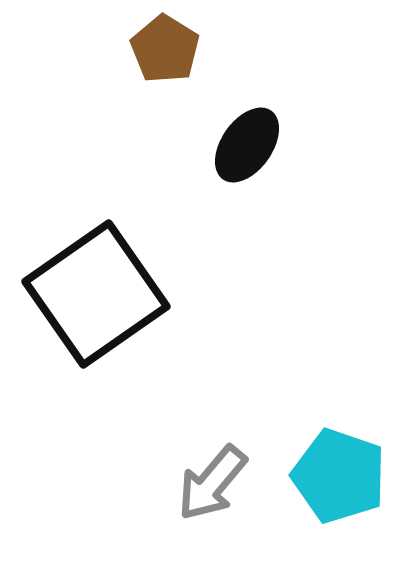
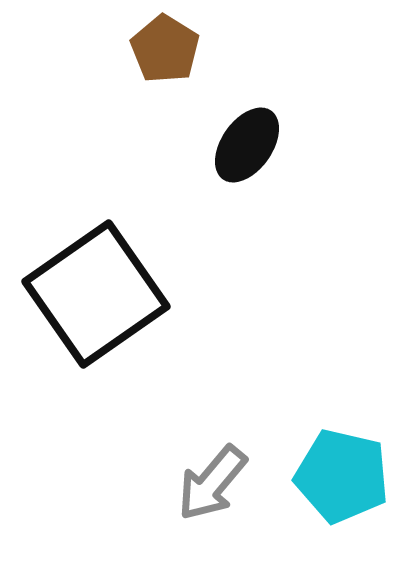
cyan pentagon: moved 3 px right; rotated 6 degrees counterclockwise
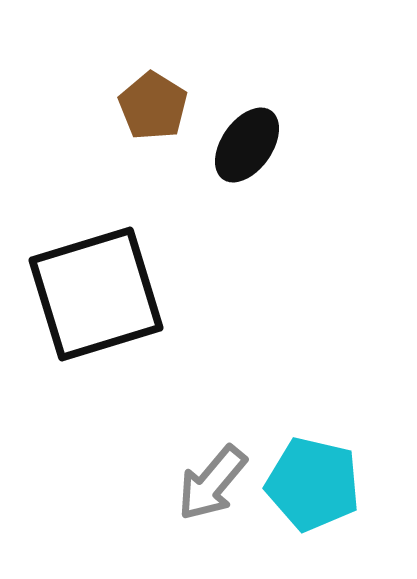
brown pentagon: moved 12 px left, 57 px down
black square: rotated 18 degrees clockwise
cyan pentagon: moved 29 px left, 8 px down
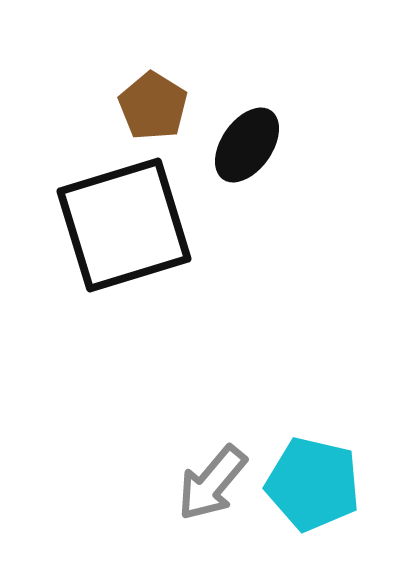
black square: moved 28 px right, 69 px up
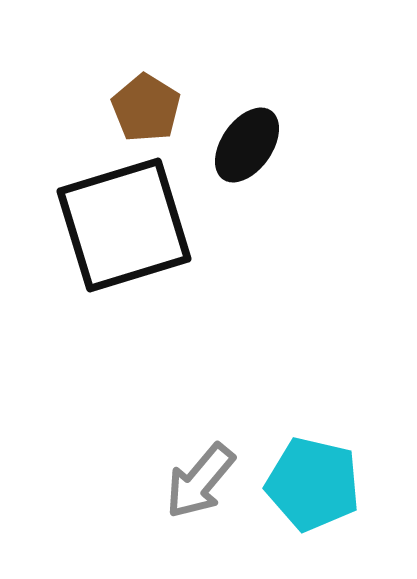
brown pentagon: moved 7 px left, 2 px down
gray arrow: moved 12 px left, 2 px up
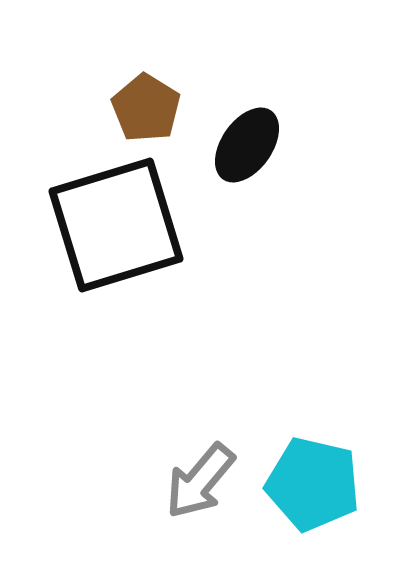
black square: moved 8 px left
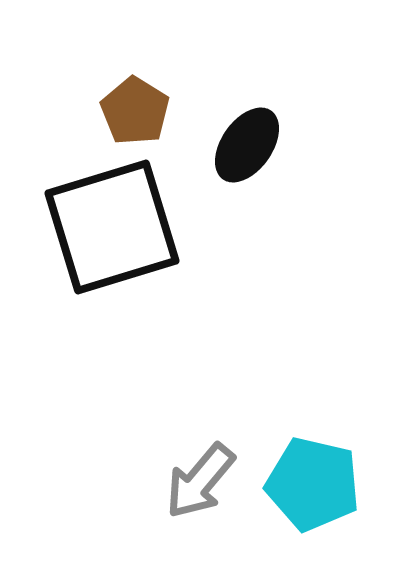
brown pentagon: moved 11 px left, 3 px down
black square: moved 4 px left, 2 px down
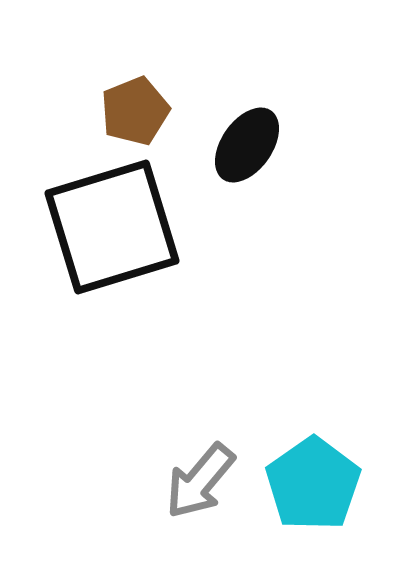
brown pentagon: rotated 18 degrees clockwise
cyan pentagon: rotated 24 degrees clockwise
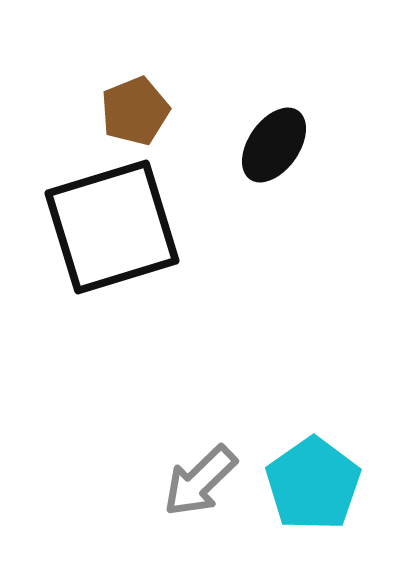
black ellipse: moved 27 px right
gray arrow: rotated 6 degrees clockwise
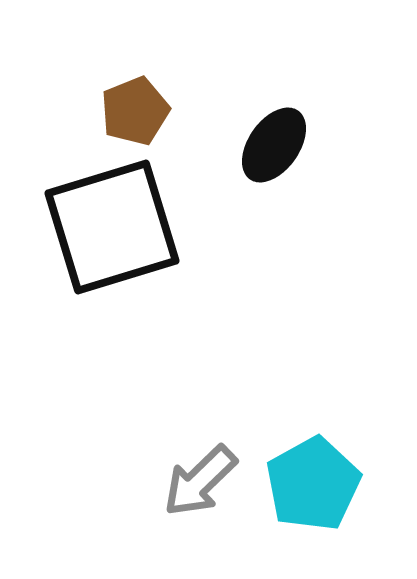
cyan pentagon: rotated 6 degrees clockwise
